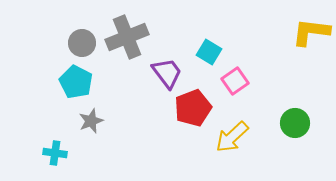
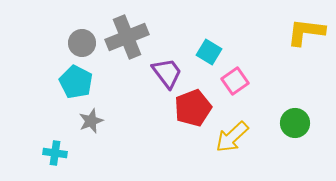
yellow L-shape: moved 5 px left
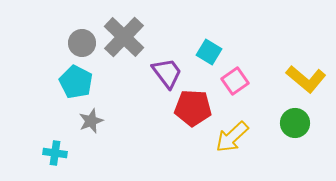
yellow L-shape: moved 47 px down; rotated 147 degrees counterclockwise
gray cross: moved 3 px left; rotated 24 degrees counterclockwise
red pentagon: rotated 24 degrees clockwise
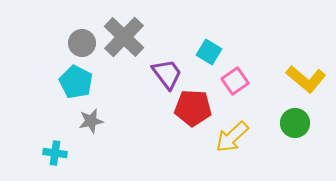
purple trapezoid: moved 1 px down
gray star: rotated 10 degrees clockwise
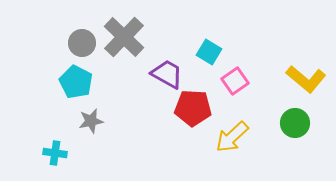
purple trapezoid: rotated 24 degrees counterclockwise
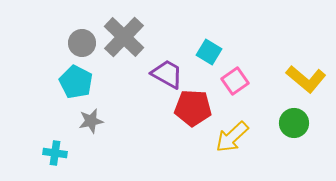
green circle: moved 1 px left
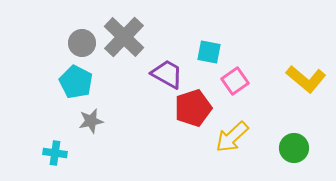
cyan square: rotated 20 degrees counterclockwise
red pentagon: rotated 21 degrees counterclockwise
green circle: moved 25 px down
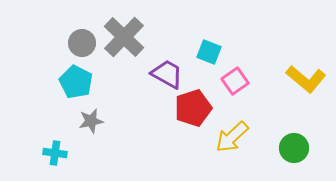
cyan square: rotated 10 degrees clockwise
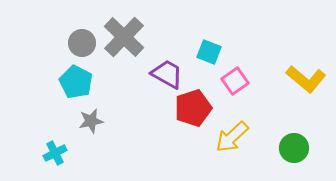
cyan cross: rotated 35 degrees counterclockwise
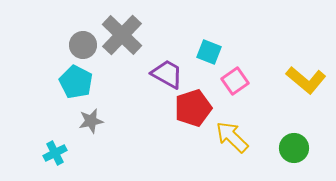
gray cross: moved 2 px left, 2 px up
gray circle: moved 1 px right, 2 px down
yellow L-shape: moved 1 px down
yellow arrow: rotated 87 degrees clockwise
